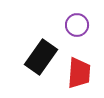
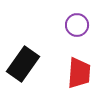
black rectangle: moved 18 px left, 7 px down
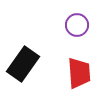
red trapezoid: rotated 8 degrees counterclockwise
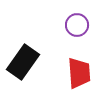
black rectangle: moved 2 px up
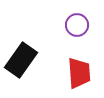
black rectangle: moved 2 px left, 2 px up
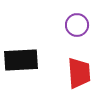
black rectangle: rotated 52 degrees clockwise
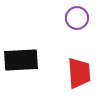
purple circle: moved 7 px up
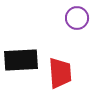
red trapezoid: moved 19 px left
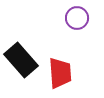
black rectangle: rotated 52 degrees clockwise
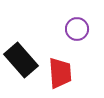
purple circle: moved 11 px down
